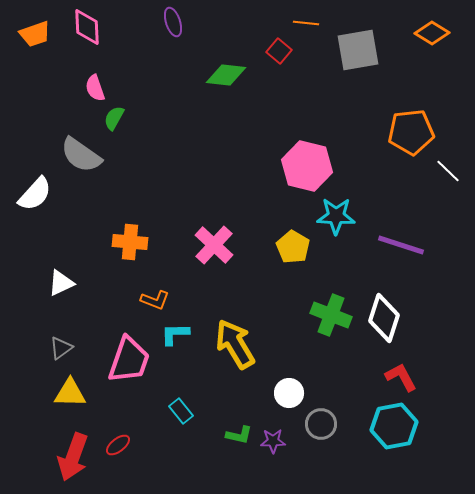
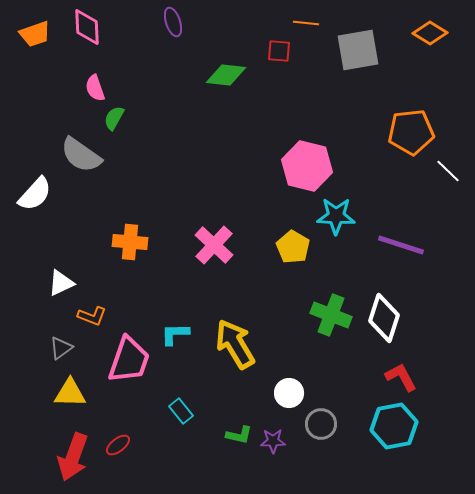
orange diamond: moved 2 px left
red square: rotated 35 degrees counterclockwise
orange L-shape: moved 63 px left, 16 px down
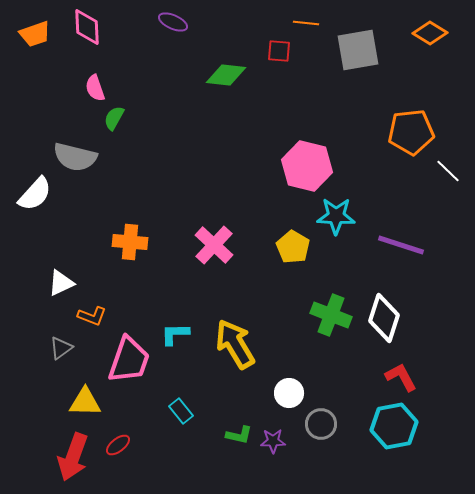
purple ellipse: rotated 48 degrees counterclockwise
gray semicircle: moved 6 px left, 2 px down; rotated 21 degrees counterclockwise
yellow triangle: moved 15 px right, 9 px down
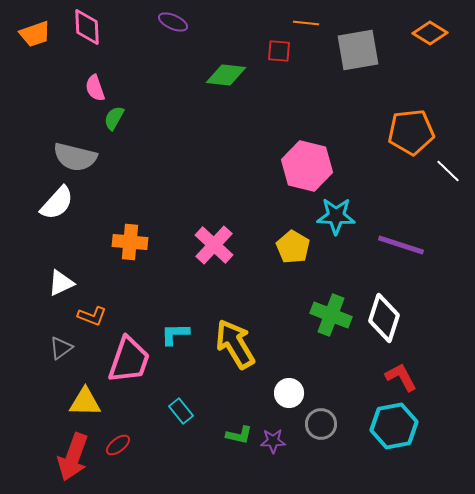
white semicircle: moved 22 px right, 9 px down
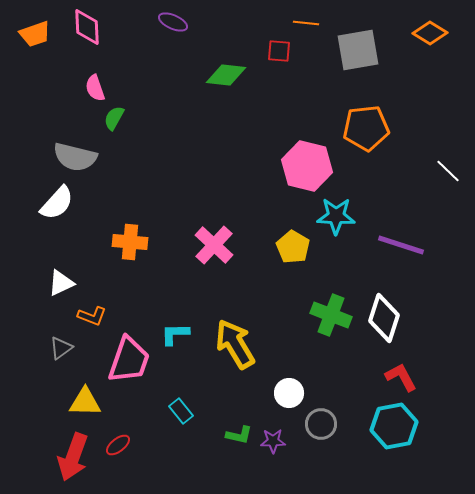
orange pentagon: moved 45 px left, 4 px up
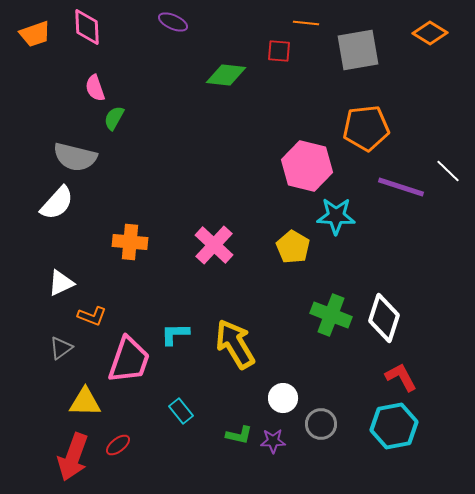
purple line: moved 58 px up
white circle: moved 6 px left, 5 px down
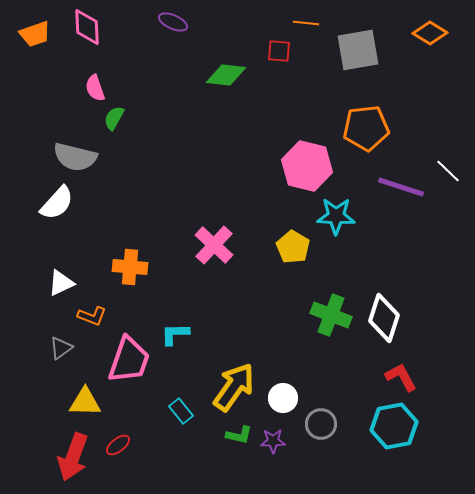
orange cross: moved 25 px down
yellow arrow: moved 1 px left, 43 px down; rotated 66 degrees clockwise
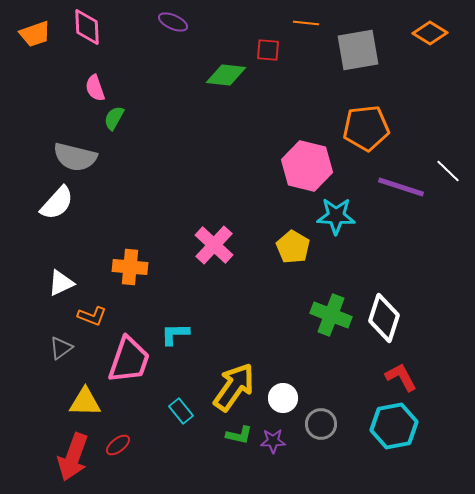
red square: moved 11 px left, 1 px up
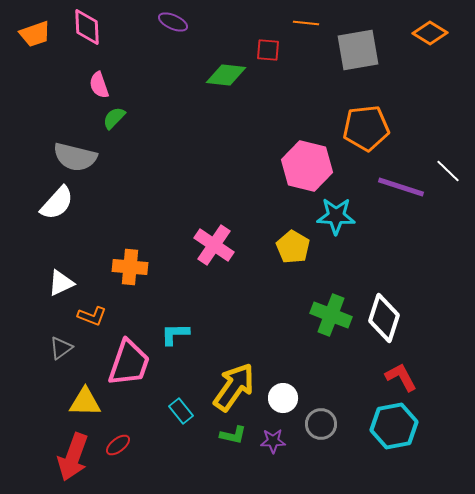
pink semicircle: moved 4 px right, 3 px up
green semicircle: rotated 15 degrees clockwise
pink cross: rotated 9 degrees counterclockwise
pink trapezoid: moved 3 px down
green L-shape: moved 6 px left
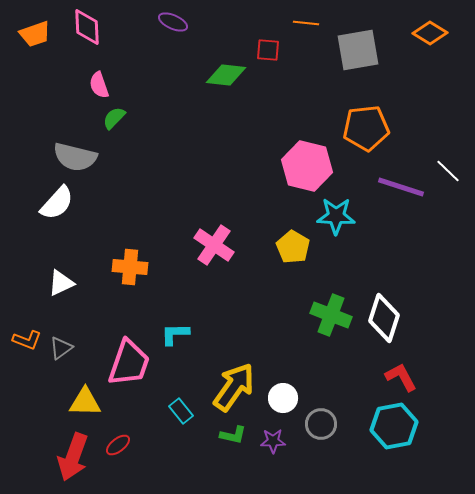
orange L-shape: moved 65 px left, 24 px down
